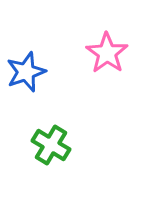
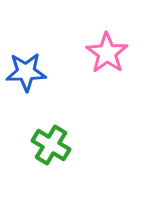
blue star: rotated 18 degrees clockwise
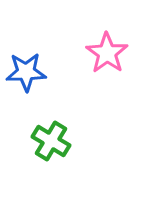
green cross: moved 4 px up
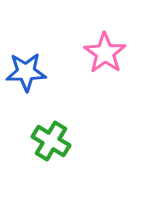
pink star: moved 2 px left
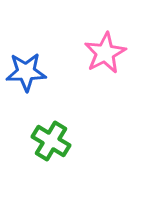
pink star: rotated 9 degrees clockwise
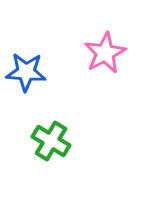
blue star: rotated 6 degrees clockwise
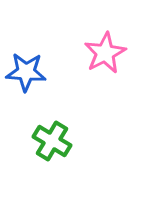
green cross: moved 1 px right
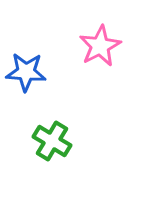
pink star: moved 5 px left, 7 px up
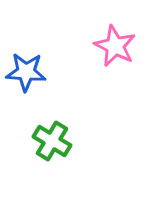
pink star: moved 15 px right; rotated 18 degrees counterclockwise
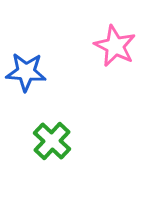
green cross: rotated 12 degrees clockwise
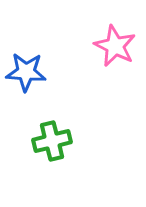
green cross: rotated 33 degrees clockwise
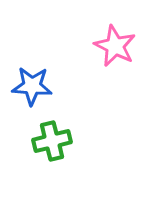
blue star: moved 6 px right, 14 px down
